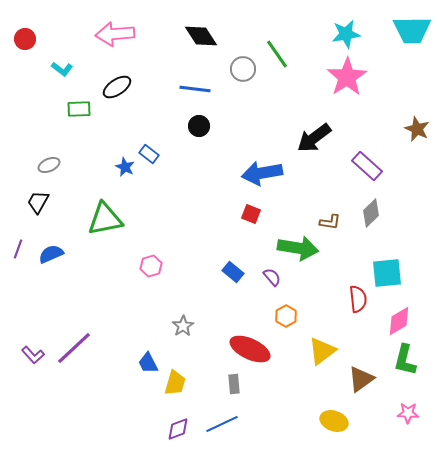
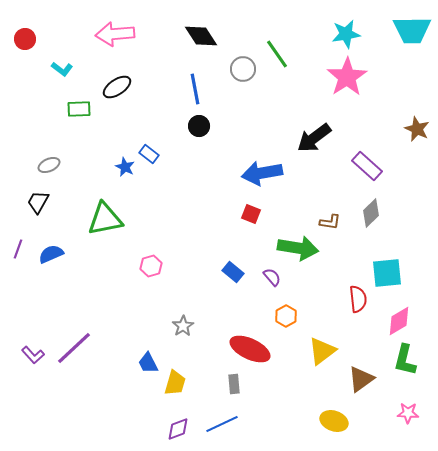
blue line at (195, 89): rotated 72 degrees clockwise
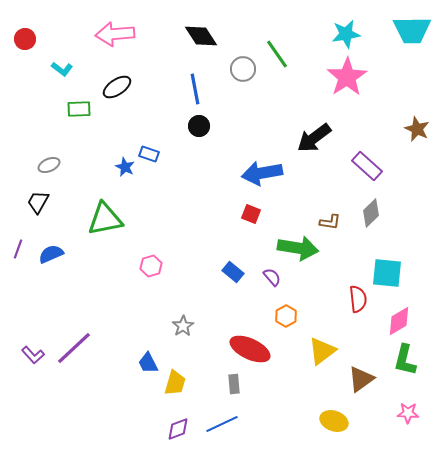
blue rectangle at (149, 154): rotated 18 degrees counterclockwise
cyan square at (387, 273): rotated 12 degrees clockwise
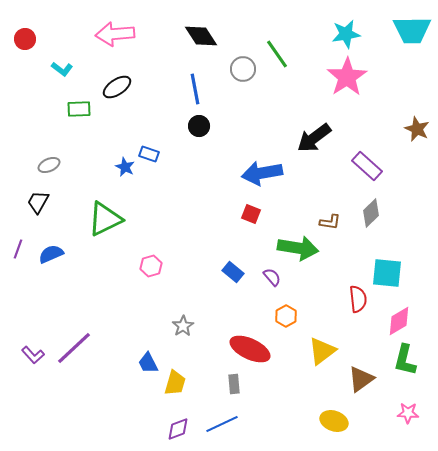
green triangle at (105, 219): rotated 15 degrees counterclockwise
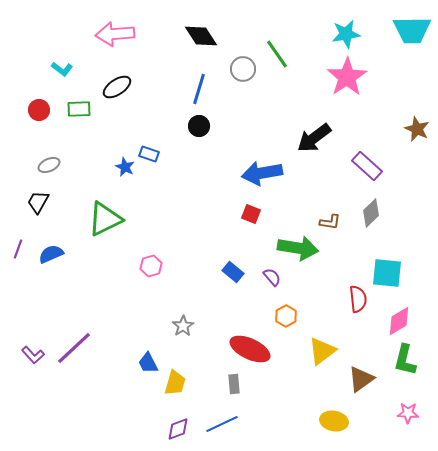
red circle at (25, 39): moved 14 px right, 71 px down
blue line at (195, 89): moved 4 px right; rotated 28 degrees clockwise
yellow ellipse at (334, 421): rotated 8 degrees counterclockwise
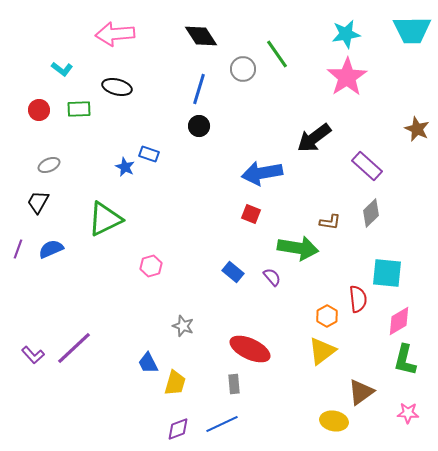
black ellipse at (117, 87): rotated 48 degrees clockwise
blue semicircle at (51, 254): moved 5 px up
orange hexagon at (286, 316): moved 41 px right
gray star at (183, 326): rotated 20 degrees counterclockwise
brown triangle at (361, 379): moved 13 px down
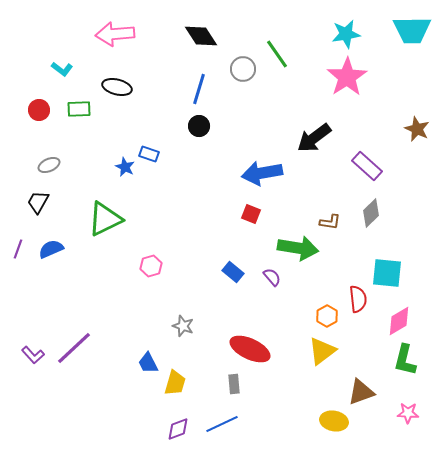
brown triangle at (361, 392): rotated 16 degrees clockwise
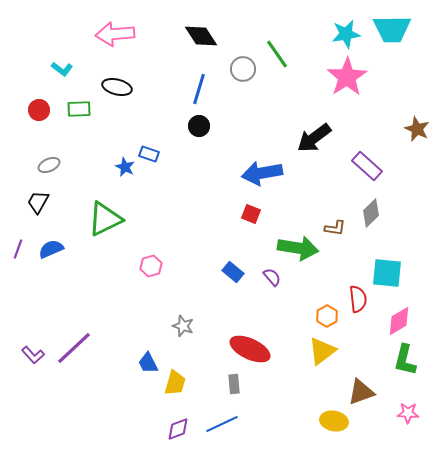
cyan trapezoid at (412, 30): moved 20 px left, 1 px up
brown L-shape at (330, 222): moved 5 px right, 6 px down
